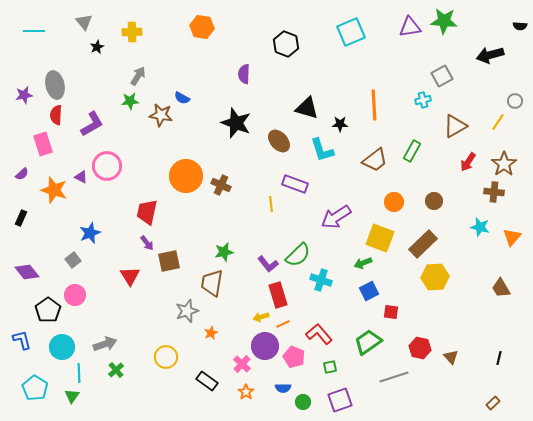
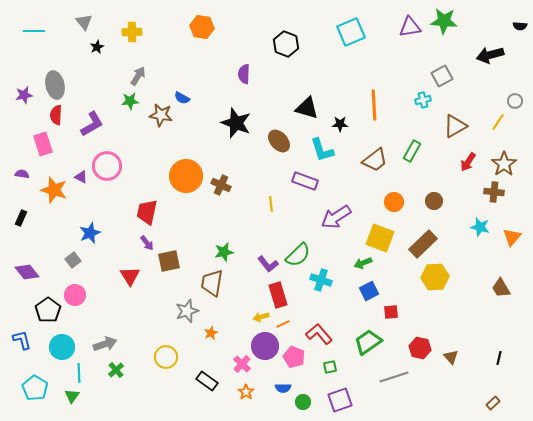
purple semicircle at (22, 174): rotated 128 degrees counterclockwise
purple rectangle at (295, 184): moved 10 px right, 3 px up
red square at (391, 312): rotated 14 degrees counterclockwise
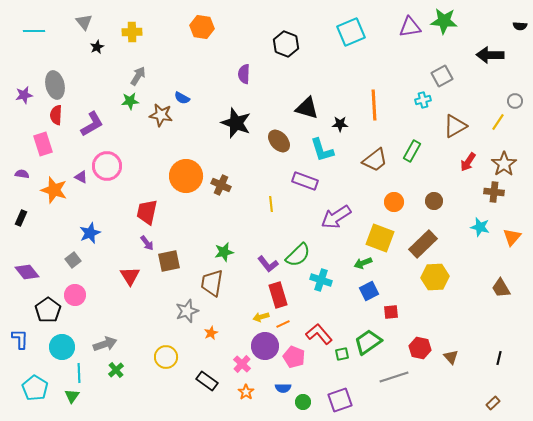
black arrow at (490, 55): rotated 16 degrees clockwise
blue L-shape at (22, 340): moved 2 px left, 1 px up; rotated 15 degrees clockwise
green square at (330, 367): moved 12 px right, 13 px up
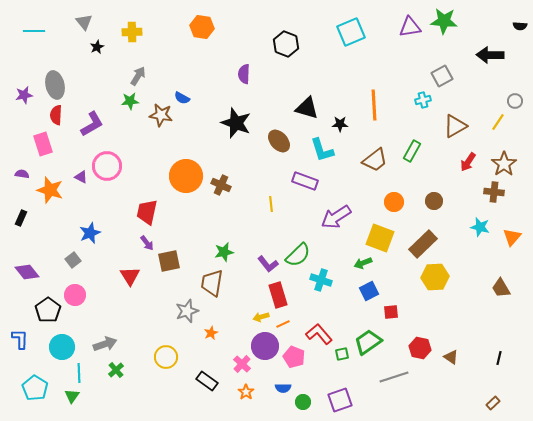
orange star at (54, 190): moved 4 px left
brown triangle at (451, 357): rotated 14 degrees counterclockwise
